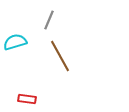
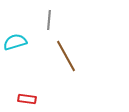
gray line: rotated 18 degrees counterclockwise
brown line: moved 6 px right
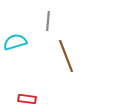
gray line: moved 1 px left, 1 px down
brown line: rotated 8 degrees clockwise
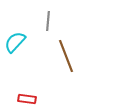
cyan semicircle: rotated 30 degrees counterclockwise
